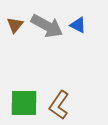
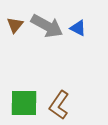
blue triangle: moved 3 px down
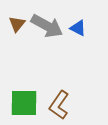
brown triangle: moved 2 px right, 1 px up
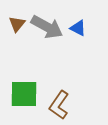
gray arrow: moved 1 px down
green square: moved 9 px up
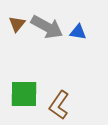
blue triangle: moved 4 px down; rotated 18 degrees counterclockwise
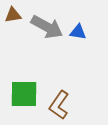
brown triangle: moved 4 px left, 9 px up; rotated 42 degrees clockwise
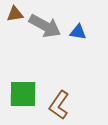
brown triangle: moved 2 px right, 1 px up
gray arrow: moved 2 px left, 1 px up
green square: moved 1 px left
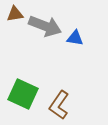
gray arrow: rotated 8 degrees counterclockwise
blue triangle: moved 3 px left, 6 px down
green square: rotated 24 degrees clockwise
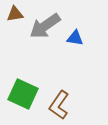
gray arrow: rotated 124 degrees clockwise
